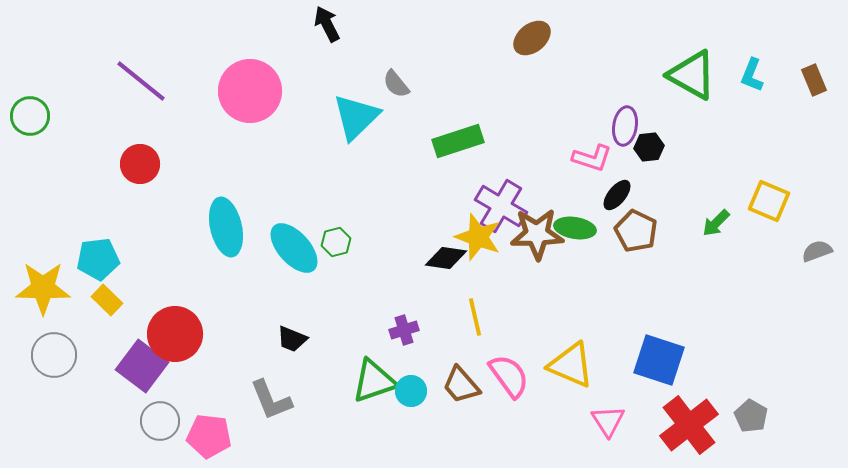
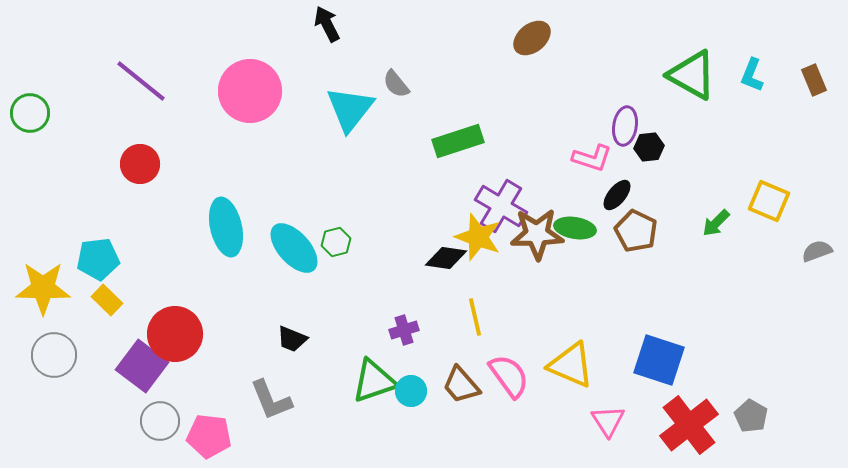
green circle at (30, 116): moved 3 px up
cyan triangle at (356, 117): moved 6 px left, 8 px up; rotated 8 degrees counterclockwise
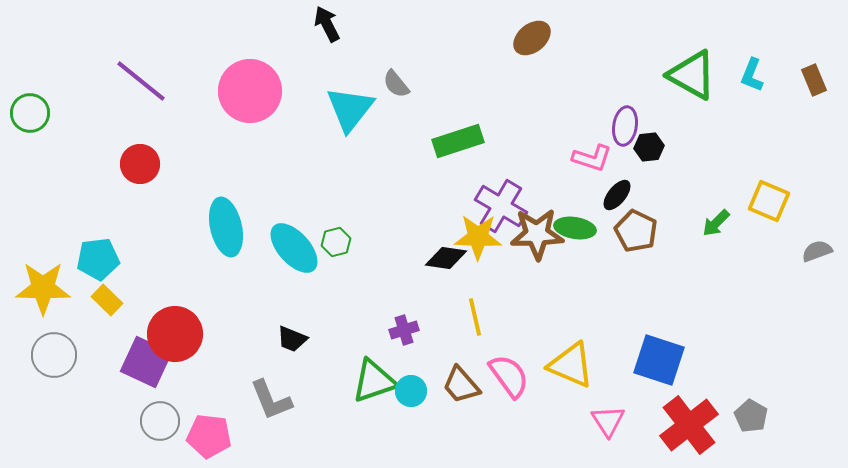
yellow star at (478, 237): rotated 18 degrees counterclockwise
purple square at (142, 366): moved 4 px right, 4 px up; rotated 12 degrees counterclockwise
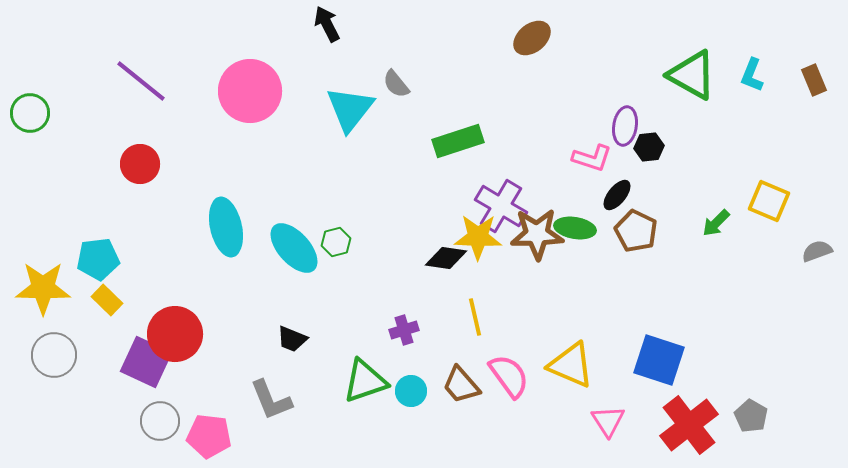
green triangle at (374, 381): moved 9 px left
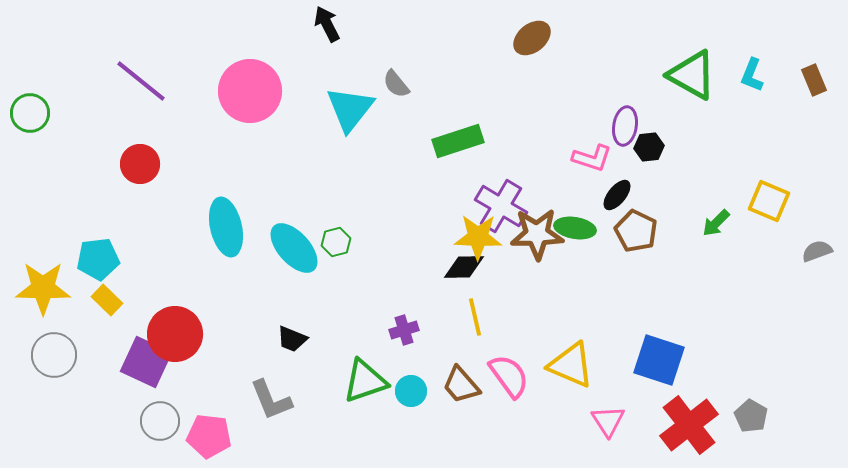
black diamond at (446, 258): moved 18 px right, 9 px down; rotated 9 degrees counterclockwise
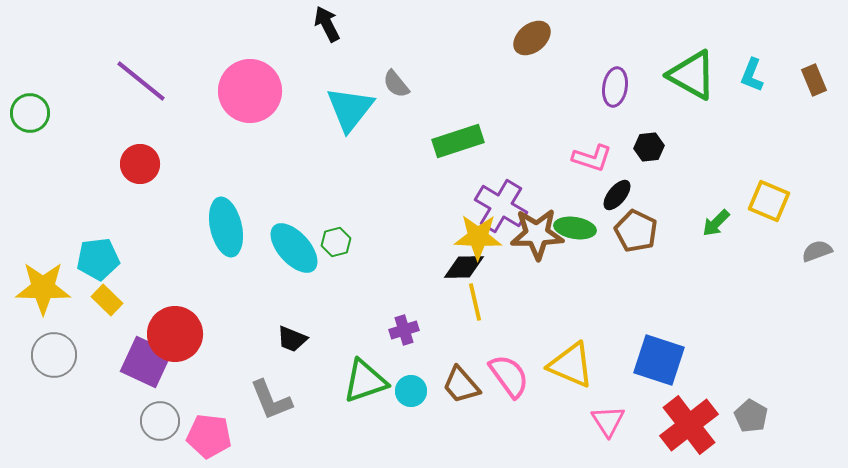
purple ellipse at (625, 126): moved 10 px left, 39 px up
yellow line at (475, 317): moved 15 px up
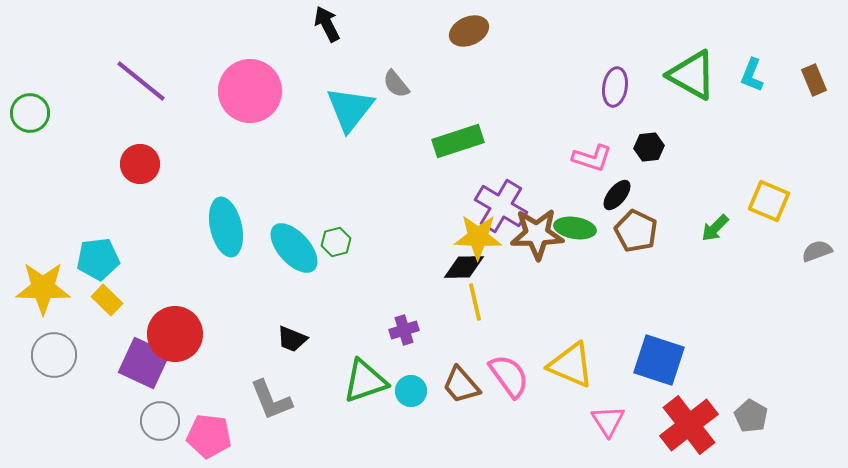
brown ellipse at (532, 38): moved 63 px left, 7 px up; rotated 15 degrees clockwise
green arrow at (716, 223): moved 1 px left, 5 px down
purple square at (146, 362): moved 2 px left, 1 px down
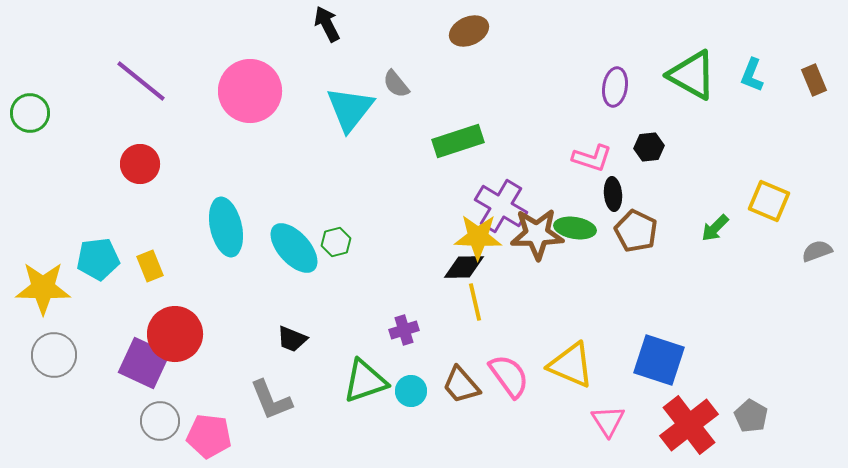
black ellipse at (617, 195): moved 4 px left, 1 px up; rotated 44 degrees counterclockwise
yellow rectangle at (107, 300): moved 43 px right, 34 px up; rotated 24 degrees clockwise
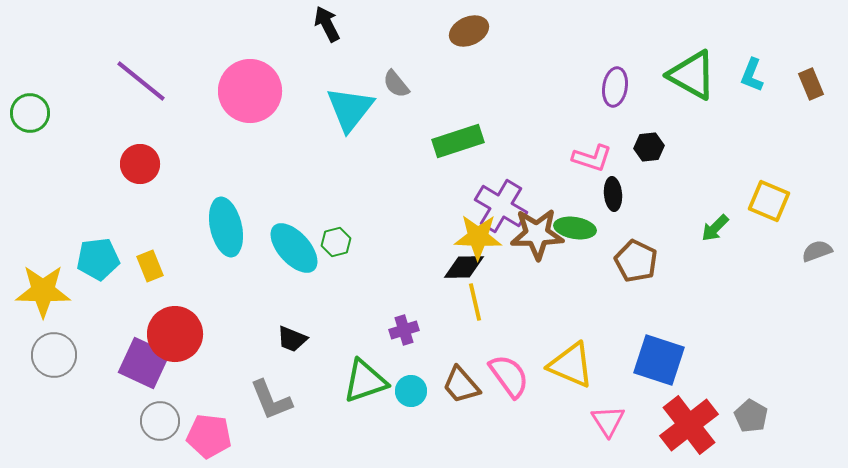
brown rectangle at (814, 80): moved 3 px left, 4 px down
brown pentagon at (636, 231): moved 30 px down
yellow star at (43, 288): moved 3 px down
